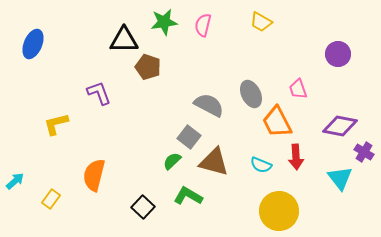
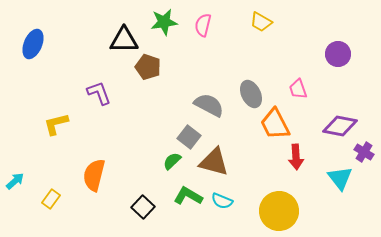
orange trapezoid: moved 2 px left, 2 px down
cyan semicircle: moved 39 px left, 36 px down
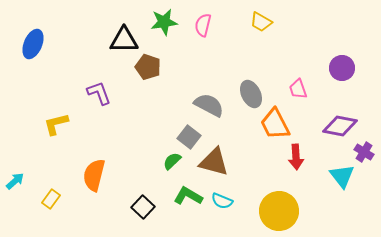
purple circle: moved 4 px right, 14 px down
cyan triangle: moved 2 px right, 2 px up
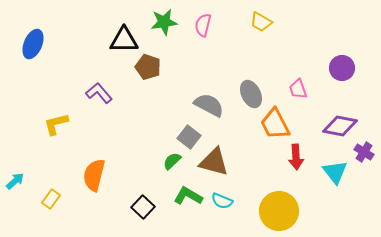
purple L-shape: rotated 20 degrees counterclockwise
cyan triangle: moved 7 px left, 4 px up
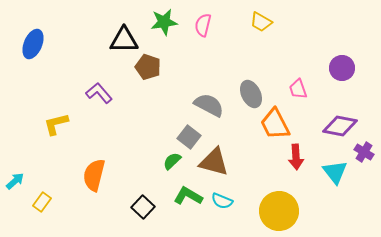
yellow rectangle: moved 9 px left, 3 px down
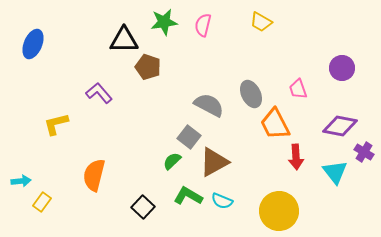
brown triangle: rotated 44 degrees counterclockwise
cyan arrow: moved 6 px right; rotated 36 degrees clockwise
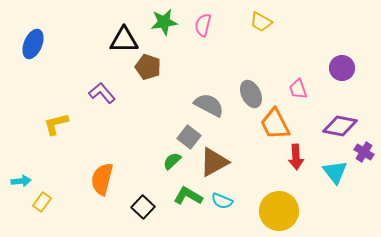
purple L-shape: moved 3 px right
orange semicircle: moved 8 px right, 4 px down
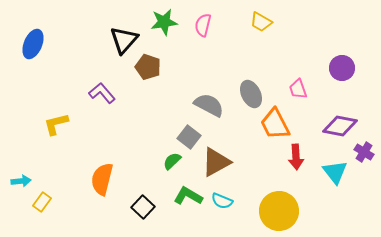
black triangle: rotated 48 degrees counterclockwise
brown triangle: moved 2 px right
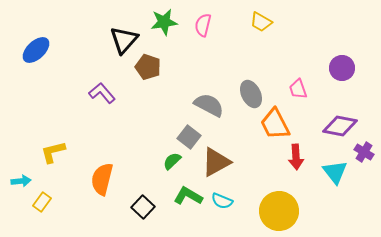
blue ellipse: moved 3 px right, 6 px down; rotated 24 degrees clockwise
yellow L-shape: moved 3 px left, 28 px down
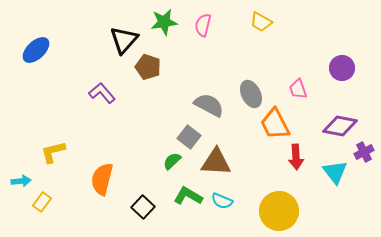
purple cross: rotated 30 degrees clockwise
brown triangle: rotated 32 degrees clockwise
